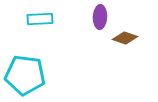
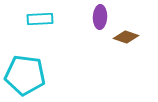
brown diamond: moved 1 px right, 1 px up
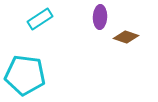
cyan rectangle: rotated 30 degrees counterclockwise
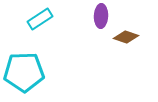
purple ellipse: moved 1 px right, 1 px up
cyan pentagon: moved 1 px left, 3 px up; rotated 9 degrees counterclockwise
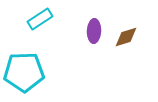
purple ellipse: moved 7 px left, 15 px down
brown diamond: rotated 35 degrees counterclockwise
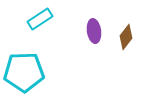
purple ellipse: rotated 10 degrees counterclockwise
brown diamond: rotated 35 degrees counterclockwise
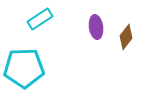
purple ellipse: moved 2 px right, 4 px up
cyan pentagon: moved 4 px up
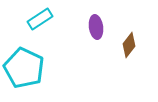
brown diamond: moved 3 px right, 8 px down
cyan pentagon: rotated 27 degrees clockwise
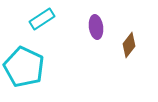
cyan rectangle: moved 2 px right
cyan pentagon: moved 1 px up
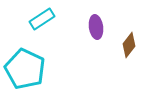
cyan pentagon: moved 1 px right, 2 px down
